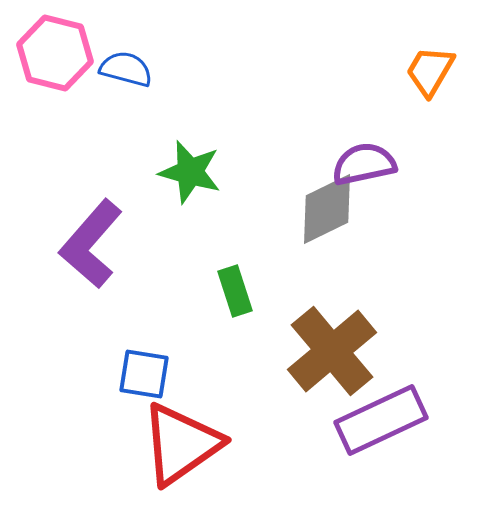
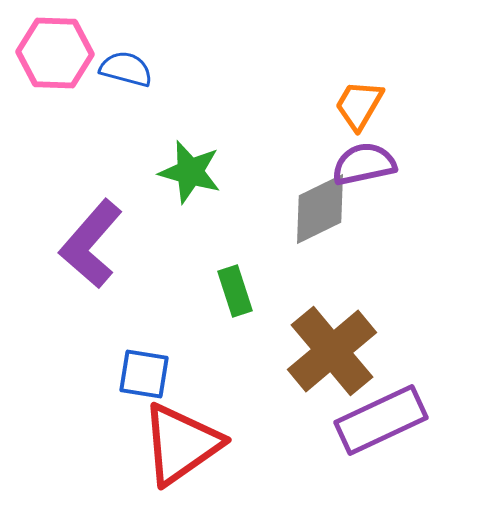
pink hexagon: rotated 12 degrees counterclockwise
orange trapezoid: moved 71 px left, 34 px down
gray diamond: moved 7 px left
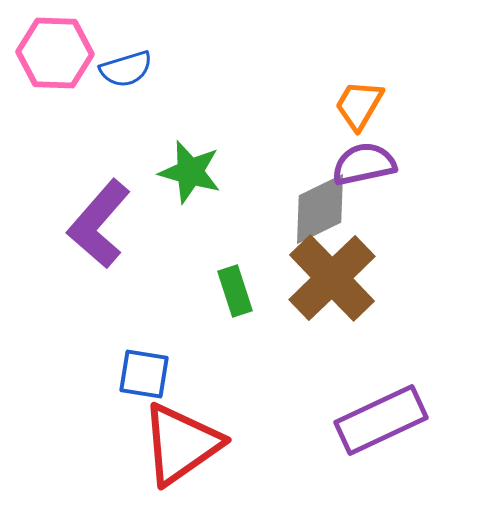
blue semicircle: rotated 148 degrees clockwise
purple L-shape: moved 8 px right, 20 px up
brown cross: moved 73 px up; rotated 4 degrees counterclockwise
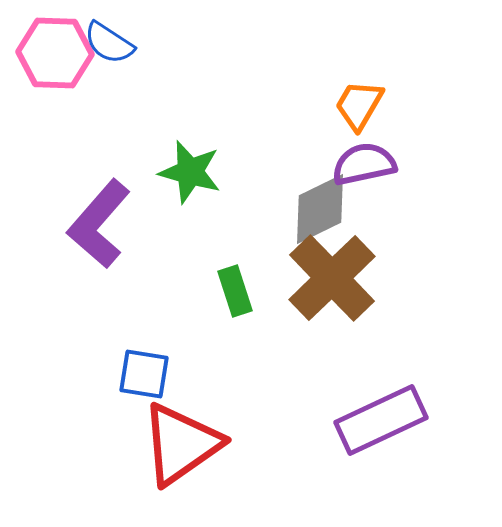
blue semicircle: moved 17 px left, 26 px up; rotated 50 degrees clockwise
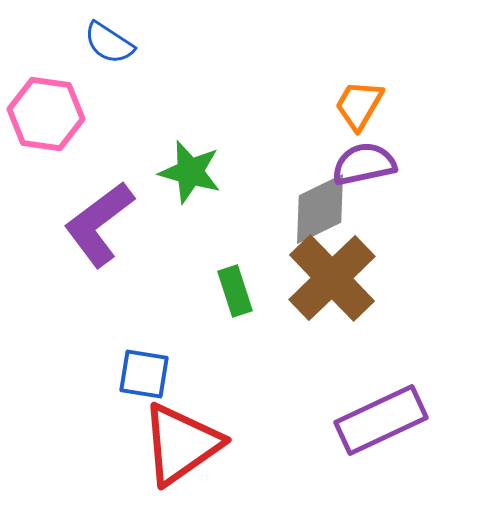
pink hexagon: moved 9 px left, 61 px down; rotated 6 degrees clockwise
purple L-shape: rotated 12 degrees clockwise
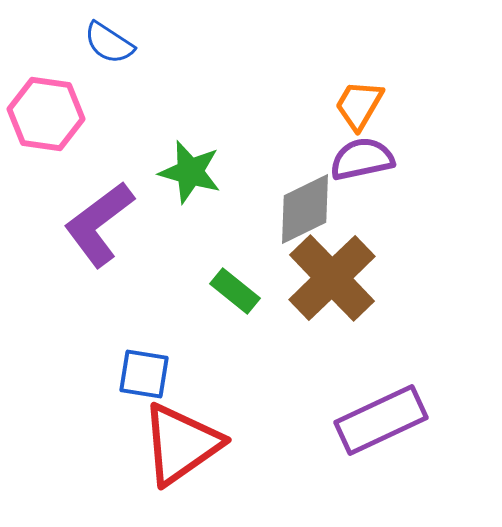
purple semicircle: moved 2 px left, 5 px up
gray diamond: moved 15 px left
green rectangle: rotated 33 degrees counterclockwise
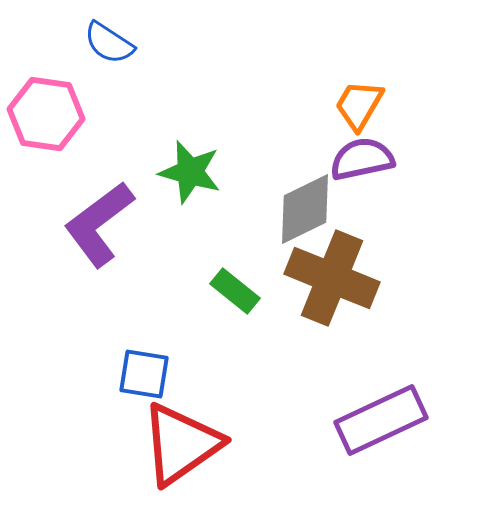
brown cross: rotated 24 degrees counterclockwise
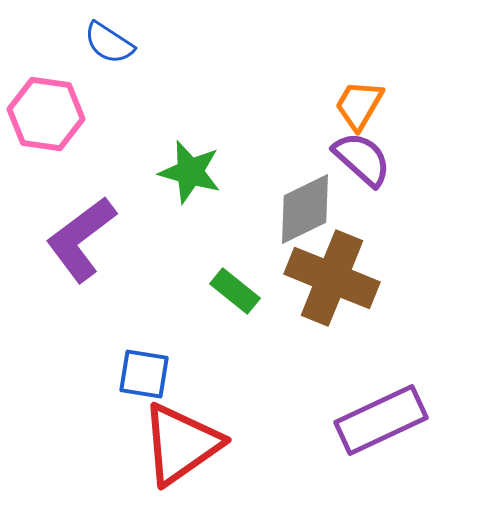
purple semicircle: rotated 54 degrees clockwise
purple L-shape: moved 18 px left, 15 px down
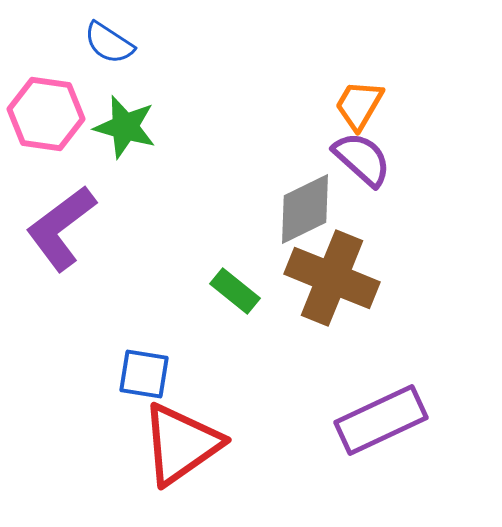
green star: moved 65 px left, 45 px up
purple L-shape: moved 20 px left, 11 px up
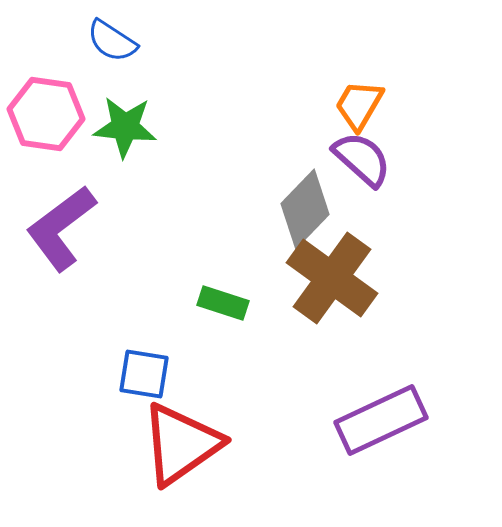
blue semicircle: moved 3 px right, 2 px up
green star: rotated 10 degrees counterclockwise
gray diamond: rotated 20 degrees counterclockwise
brown cross: rotated 14 degrees clockwise
green rectangle: moved 12 px left, 12 px down; rotated 21 degrees counterclockwise
